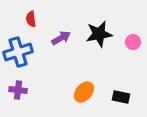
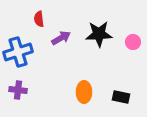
red semicircle: moved 8 px right
black star: rotated 8 degrees clockwise
orange ellipse: rotated 40 degrees counterclockwise
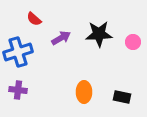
red semicircle: moved 5 px left; rotated 42 degrees counterclockwise
black rectangle: moved 1 px right
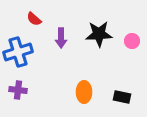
purple arrow: rotated 120 degrees clockwise
pink circle: moved 1 px left, 1 px up
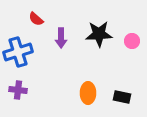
red semicircle: moved 2 px right
orange ellipse: moved 4 px right, 1 px down
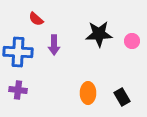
purple arrow: moved 7 px left, 7 px down
blue cross: rotated 20 degrees clockwise
black rectangle: rotated 48 degrees clockwise
